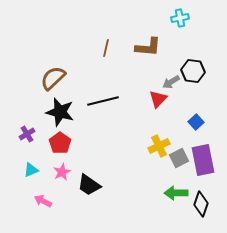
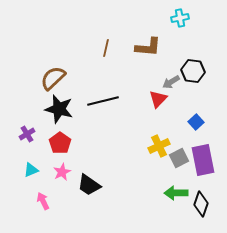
black star: moved 1 px left, 3 px up
pink arrow: rotated 36 degrees clockwise
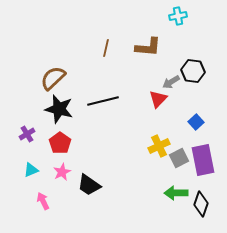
cyan cross: moved 2 px left, 2 px up
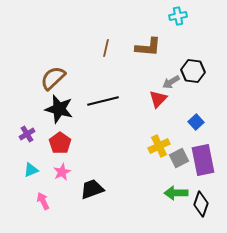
black trapezoid: moved 3 px right, 4 px down; rotated 125 degrees clockwise
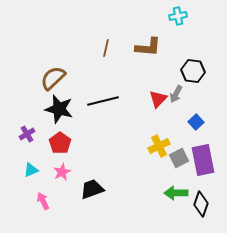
gray arrow: moved 5 px right, 12 px down; rotated 30 degrees counterclockwise
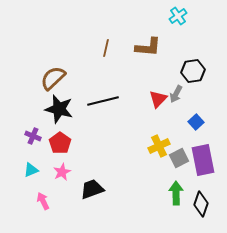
cyan cross: rotated 24 degrees counterclockwise
black hexagon: rotated 15 degrees counterclockwise
purple cross: moved 6 px right, 2 px down; rotated 35 degrees counterclockwise
green arrow: rotated 90 degrees clockwise
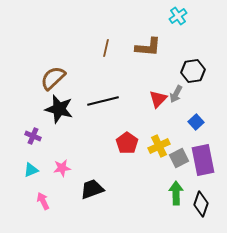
red pentagon: moved 67 px right
pink star: moved 4 px up; rotated 18 degrees clockwise
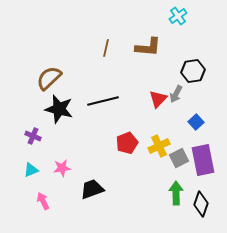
brown semicircle: moved 4 px left
red pentagon: rotated 15 degrees clockwise
